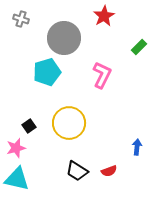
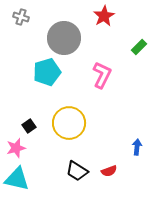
gray cross: moved 2 px up
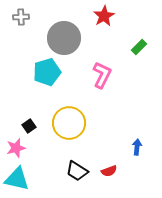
gray cross: rotated 21 degrees counterclockwise
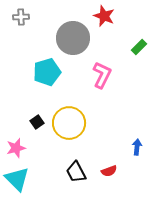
red star: rotated 20 degrees counterclockwise
gray circle: moved 9 px right
black square: moved 8 px right, 4 px up
black trapezoid: moved 1 px left, 1 px down; rotated 30 degrees clockwise
cyan triangle: rotated 32 degrees clockwise
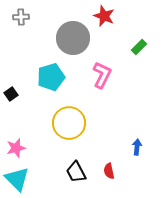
cyan pentagon: moved 4 px right, 5 px down
black square: moved 26 px left, 28 px up
red semicircle: rotated 98 degrees clockwise
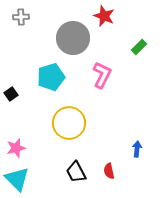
blue arrow: moved 2 px down
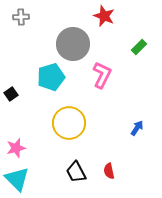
gray circle: moved 6 px down
blue arrow: moved 21 px up; rotated 28 degrees clockwise
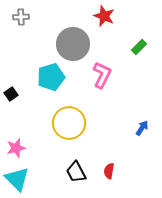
blue arrow: moved 5 px right
red semicircle: rotated 21 degrees clockwise
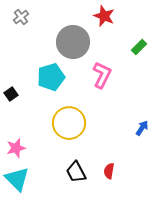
gray cross: rotated 35 degrees counterclockwise
gray circle: moved 2 px up
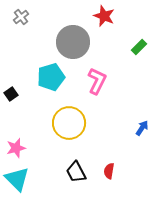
pink L-shape: moved 5 px left, 6 px down
